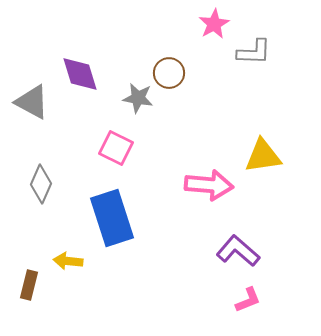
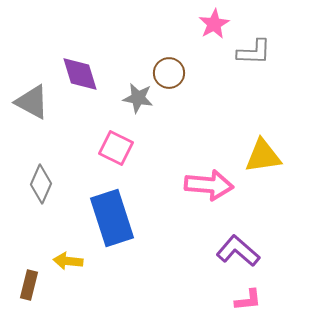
pink L-shape: rotated 16 degrees clockwise
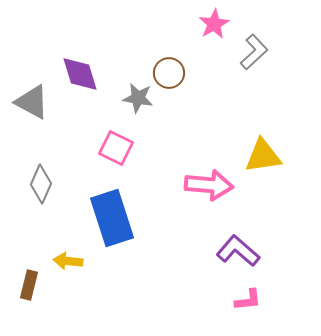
gray L-shape: rotated 45 degrees counterclockwise
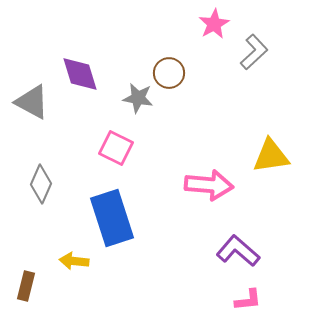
yellow triangle: moved 8 px right
yellow arrow: moved 6 px right
brown rectangle: moved 3 px left, 1 px down
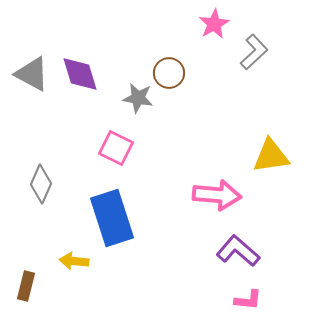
gray triangle: moved 28 px up
pink arrow: moved 8 px right, 10 px down
pink L-shape: rotated 12 degrees clockwise
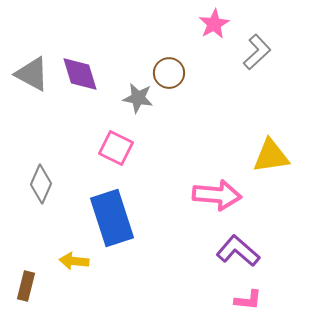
gray L-shape: moved 3 px right
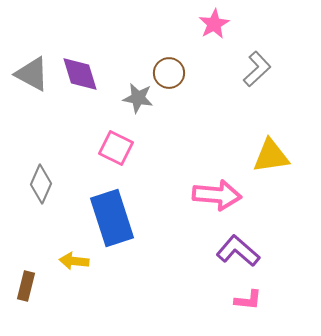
gray L-shape: moved 17 px down
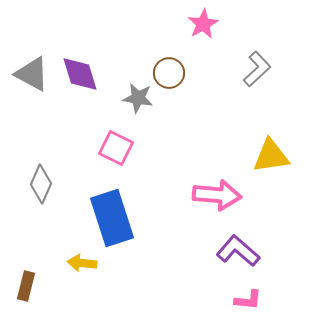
pink star: moved 11 px left
yellow arrow: moved 8 px right, 2 px down
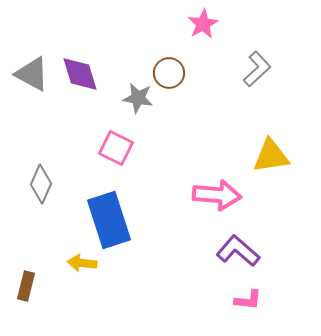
blue rectangle: moved 3 px left, 2 px down
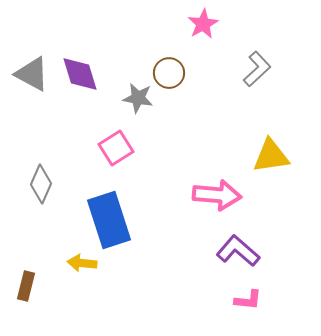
pink square: rotated 32 degrees clockwise
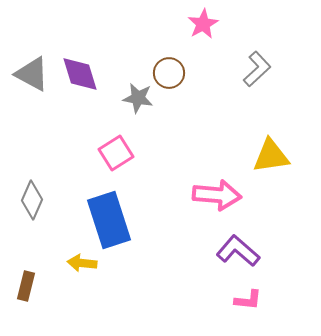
pink square: moved 5 px down
gray diamond: moved 9 px left, 16 px down
